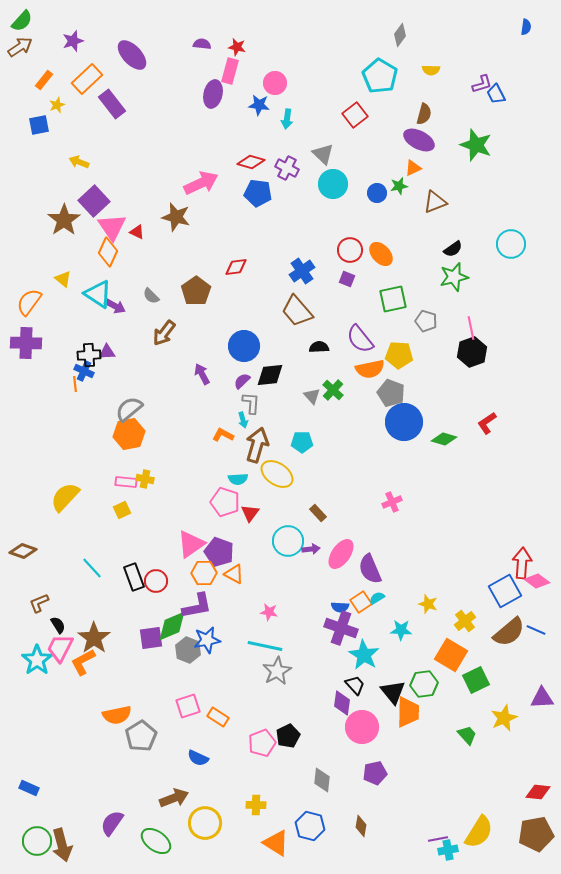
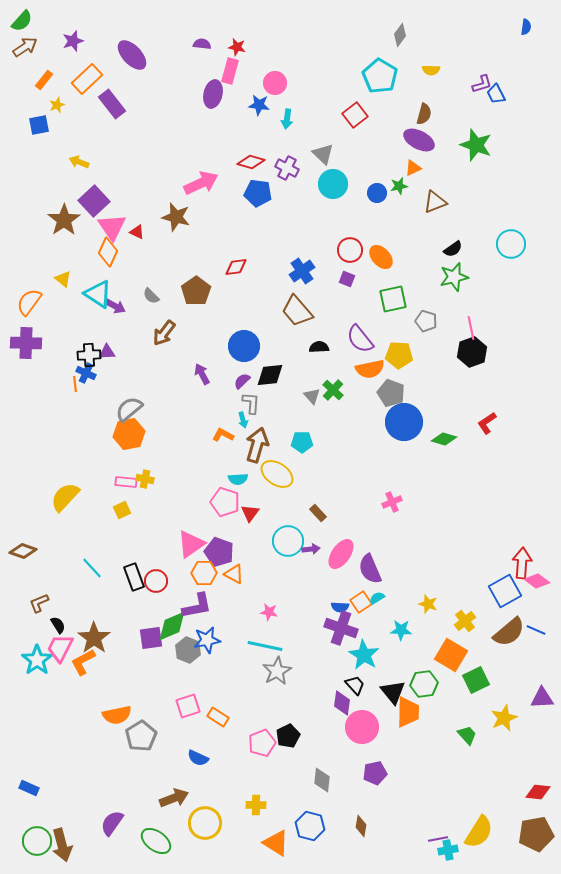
brown arrow at (20, 47): moved 5 px right
orange ellipse at (381, 254): moved 3 px down
blue cross at (84, 371): moved 2 px right, 2 px down
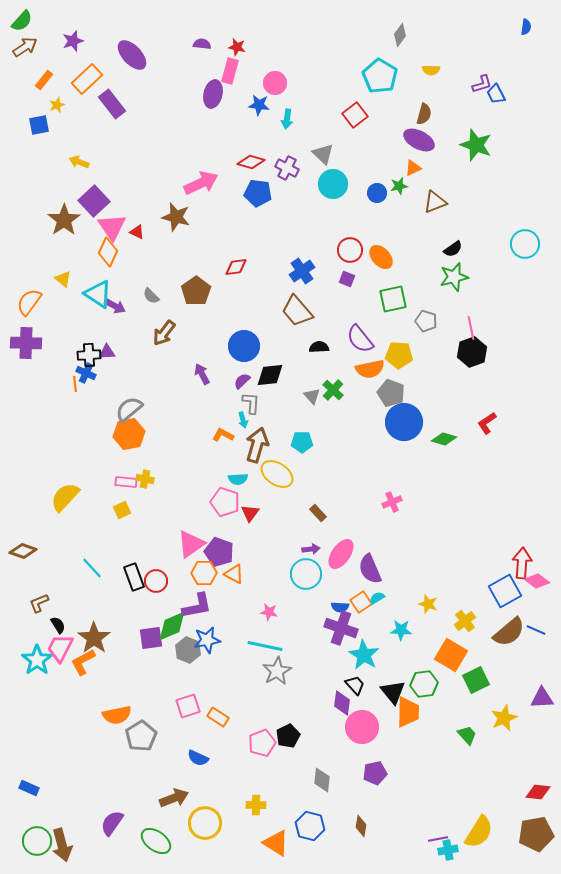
cyan circle at (511, 244): moved 14 px right
cyan circle at (288, 541): moved 18 px right, 33 px down
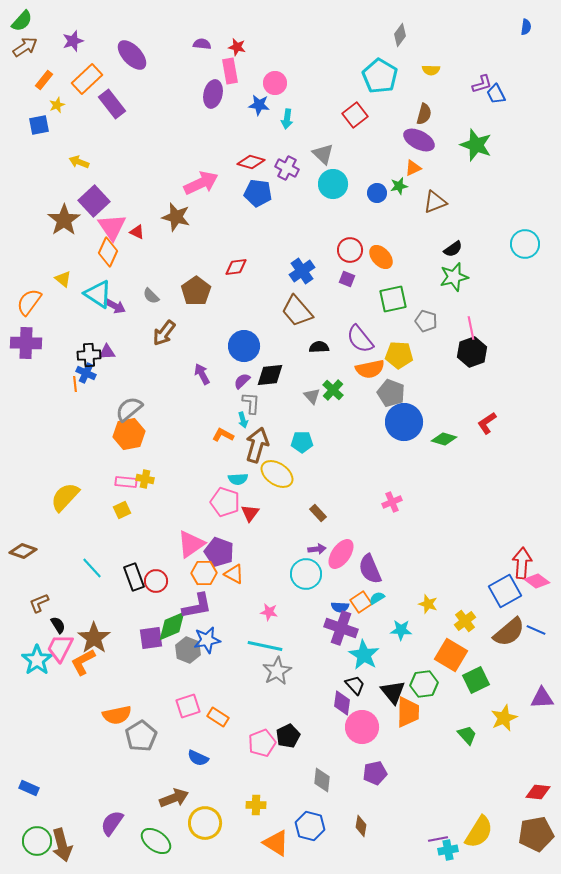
pink rectangle at (230, 71): rotated 25 degrees counterclockwise
purple arrow at (311, 549): moved 6 px right
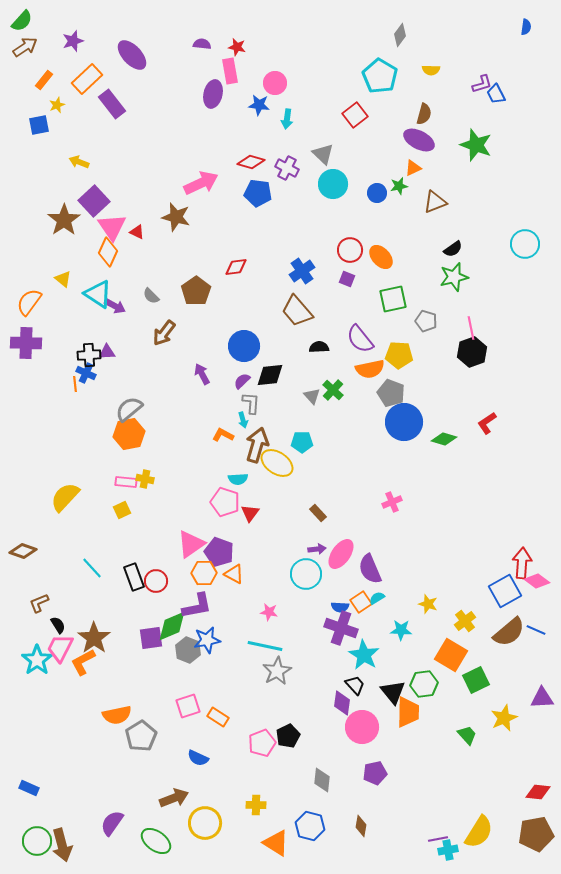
yellow ellipse at (277, 474): moved 11 px up
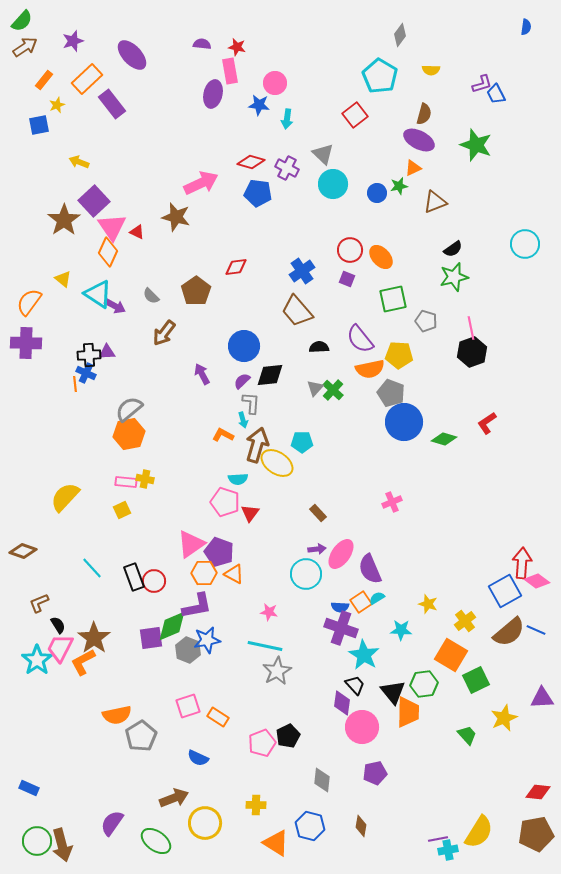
gray triangle at (312, 396): moved 3 px right, 8 px up; rotated 24 degrees clockwise
red circle at (156, 581): moved 2 px left
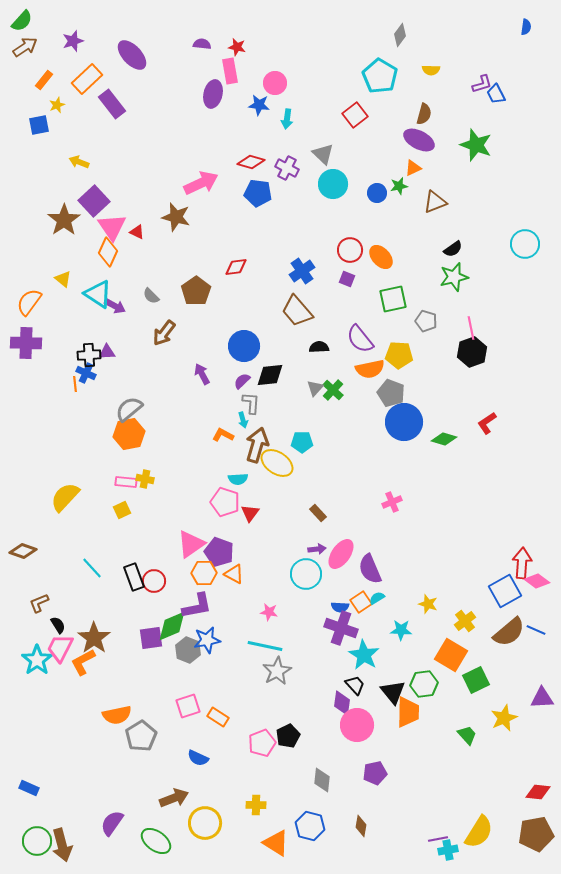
pink circle at (362, 727): moved 5 px left, 2 px up
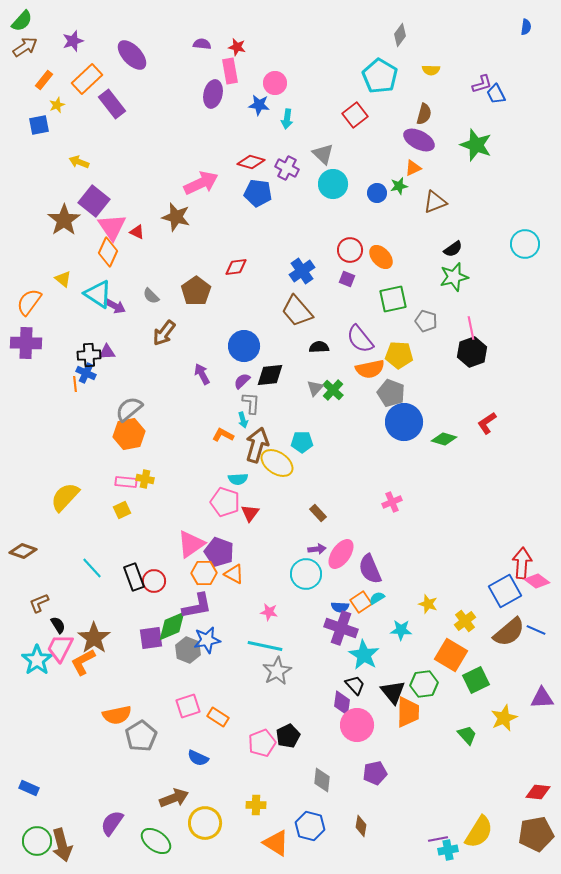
purple square at (94, 201): rotated 8 degrees counterclockwise
